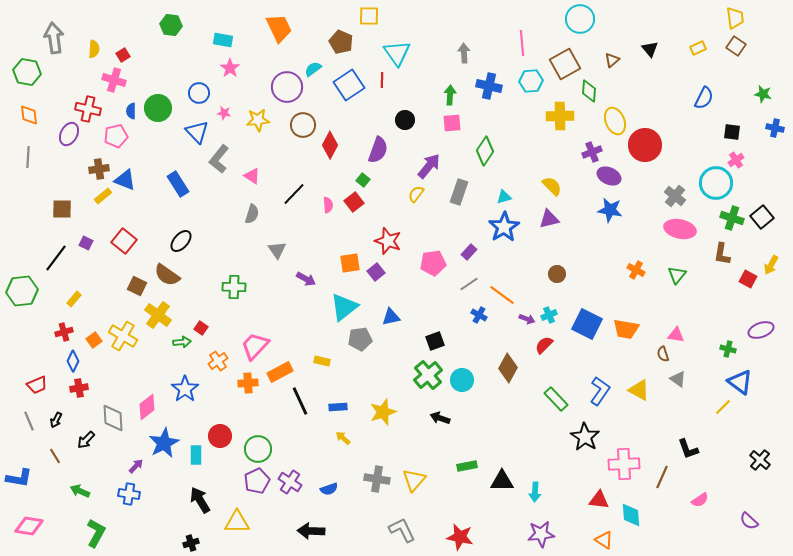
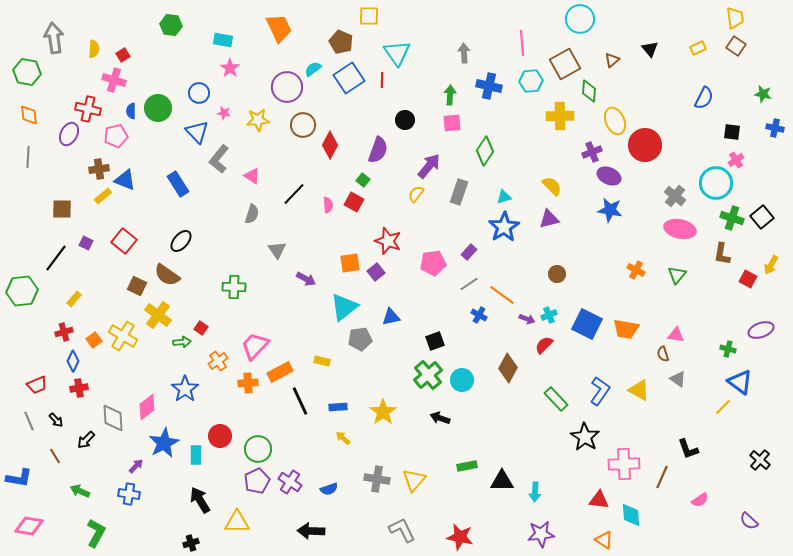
blue square at (349, 85): moved 7 px up
red square at (354, 202): rotated 24 degrees counterclockwise
yellow star at (383, 412): rotated 16 degrees counterclockwise
black arrow at (56, 420): rotated 70 degrees counterclockwise
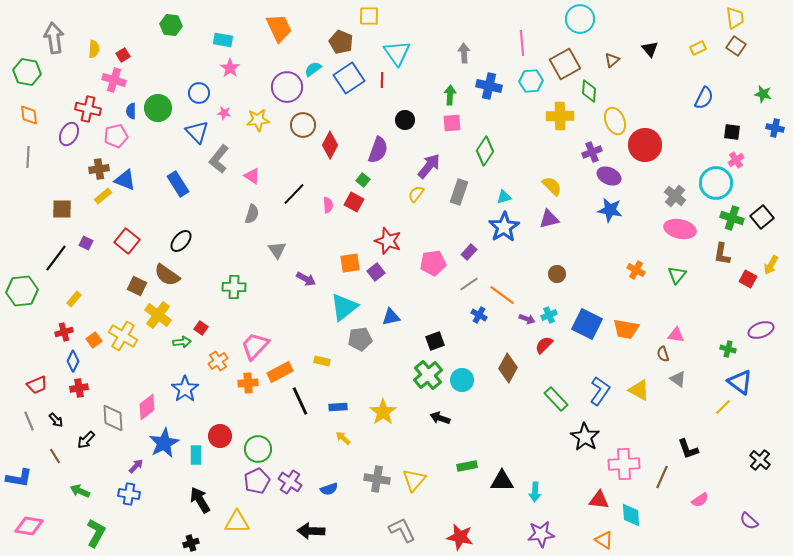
red square at (124, 241): moved 3 px right
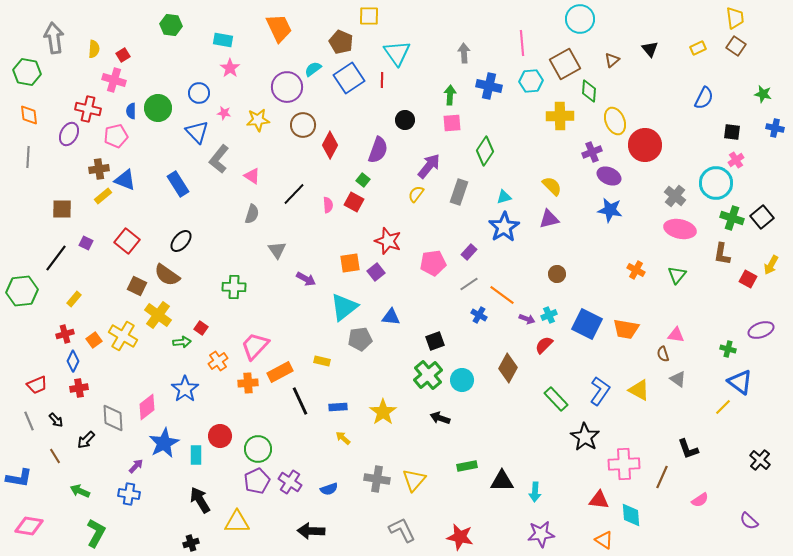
blue triangle at (391, 317): rotated 18 degrees clockwise
red cross at (64, 332): moved 1 px right, 2 px down
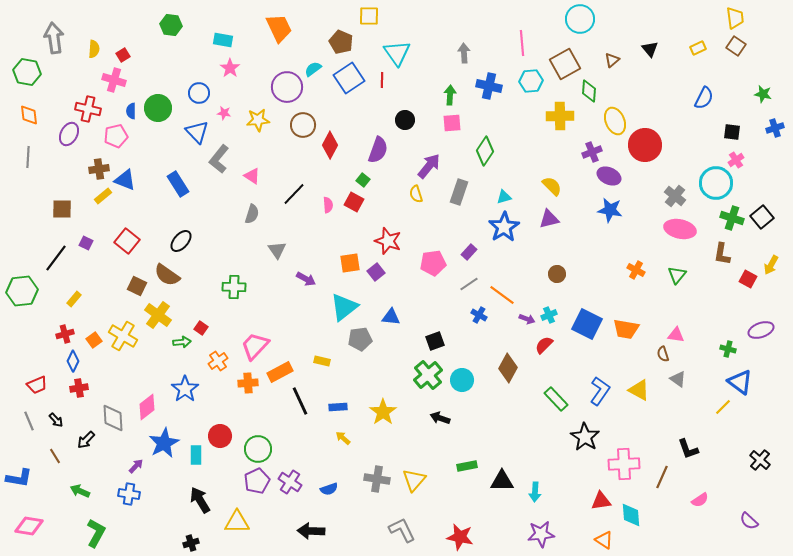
blue cross at (775, 128): rotated 30 degrees counterclockwise
yellow semicircle at (416, 194): rotated 54 degrees counterclockwise
red triangle at (599, 500): moved 2 px right, 1 px down; rotated 15 degrees counterclockwise
